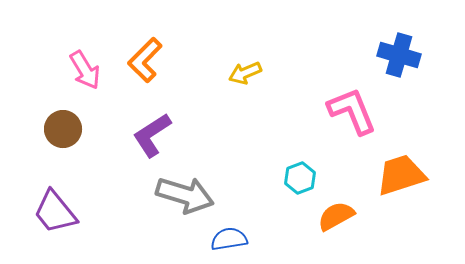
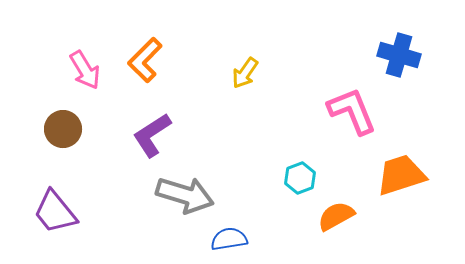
yellow arrow: rotated 32 degrees counterclockwise
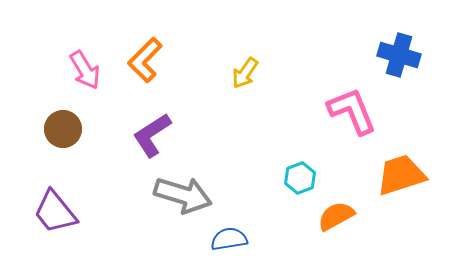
gray arrow: moved 2 px left
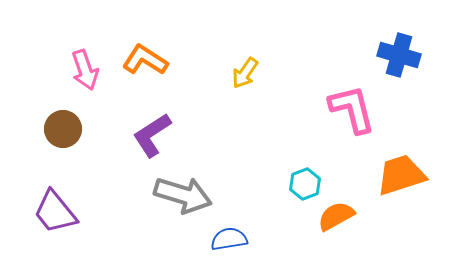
orange L-shape: rotated 78 degrees clockwise
pink arrow: rotated 12 degrees clockwise
pink L-shape: moved 2 px up; rotated 8 degrees clockwise
cyan hexagon: moved 5 px right, 6 px down
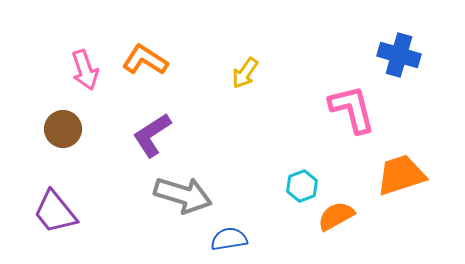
cyan hexagon: moved 3 px left, 2 px down
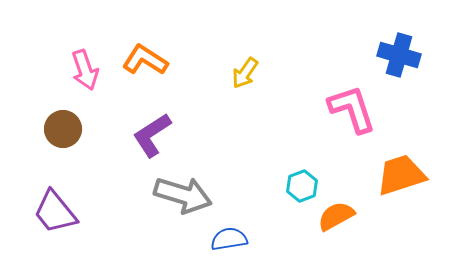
pink L-shape: rotated 4 degrees counterclockwise
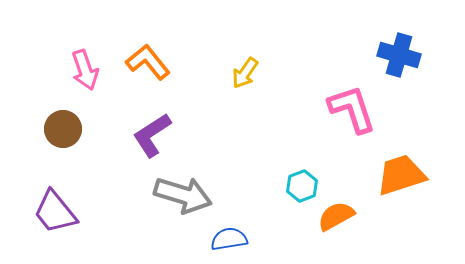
orange L-shape: moved 3 px right, 2 px down; rotated 18 degrees clockwise
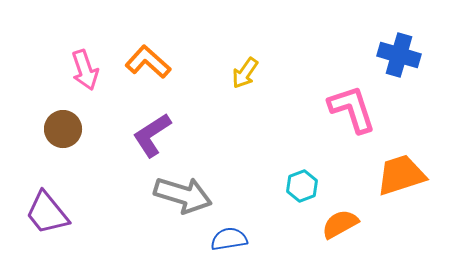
orange L-shape: rotated 9 degrees counterclockwise
purple trapezoid: moved 8 px left, 1 px down
orange semicircle: moved 4 px right, 8 px down
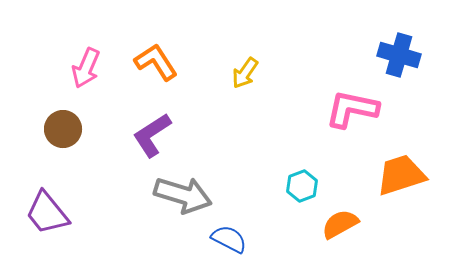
orange L-shape: moved 8 px right; rotated 15 degrees clockwise
pink arrow: moved 1 px right, 2 px up; rotated 42 degrees clockwise
pink L-shape: rotated 60 degrees counterclockwise
blue semicircle: rotated 36 degrees clockwise
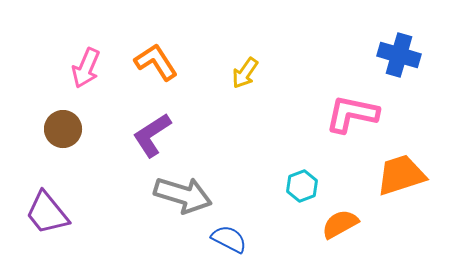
pink L-shape: moved 5 px down
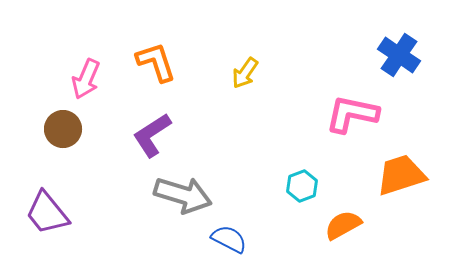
blue cross: rotated 18 degrees clockwise
orange L-shape: rotated 15 degrees clockwise
pink arrow: moved 11 px down
orange semicircle: moved 3 px right, 1 px down
